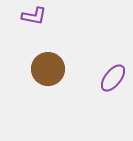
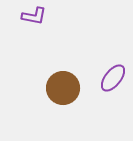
brown circle: moved 15 px right, 19 px down
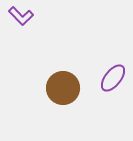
purple L-shape: moved 13 px left; rotated 35 degrees clockwise
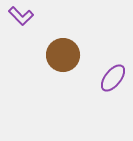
brown circle: moved 33 px up
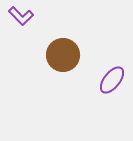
purple ellipse: moved 1 px left, 2 px down
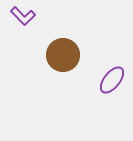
purple L-shape: moved 2 px right
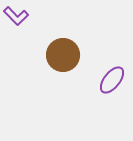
purple L-shape: moved 7 px left
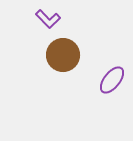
purple L-shape: moved 32 px right, 3 px down
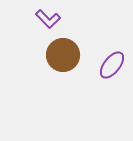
purple ellipse: moved 15 px up
